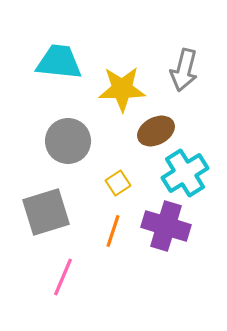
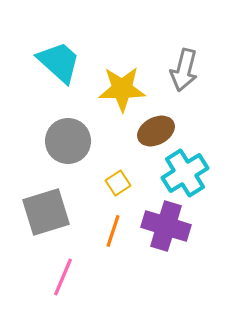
cyan trapezoid: rotated 36 degrees clockwise
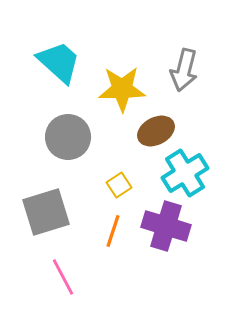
gray circle: moved 4 px up
yellow square: moved 1 px right, 2 px down
pink line: rotated 51 degrees counterclockwise
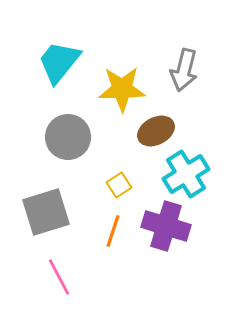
cyan trapezoid: rotated 93 degrees counterclockwise
cyan cross: moved 1 px right, 1 px down
pink line: moved 4 px left
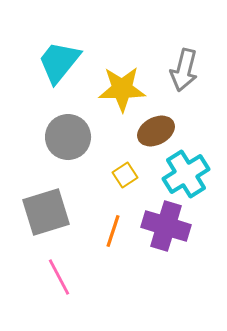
yellow square: moved 6 px right, 10 px up
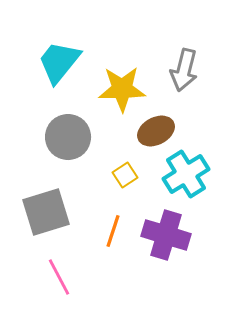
purple cross: moved 9 px down
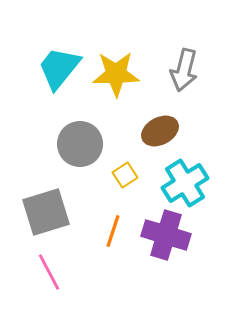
cyan trapezoid: moved 6 px down
yellow star: moved 6 px left, 15 px up
brown ellipse: moved 4 px right
gray circle: moved 12 px right, 7 px down
cyan cross: moved 1 px left, 9 px down
pink line: moved 10 px left, 5 px up
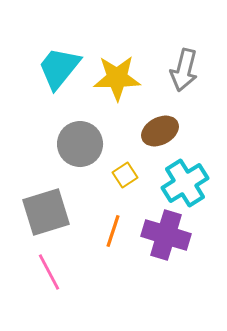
yellow star: moved 1 px right, 4 px down
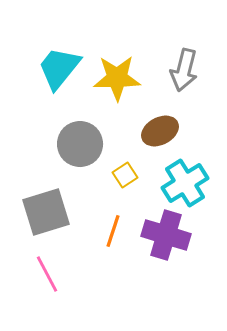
pink line: moved 2 px left, 2 px down
